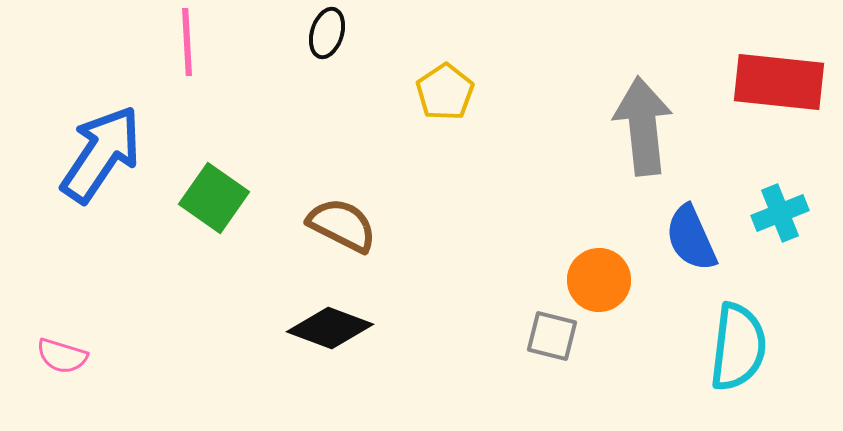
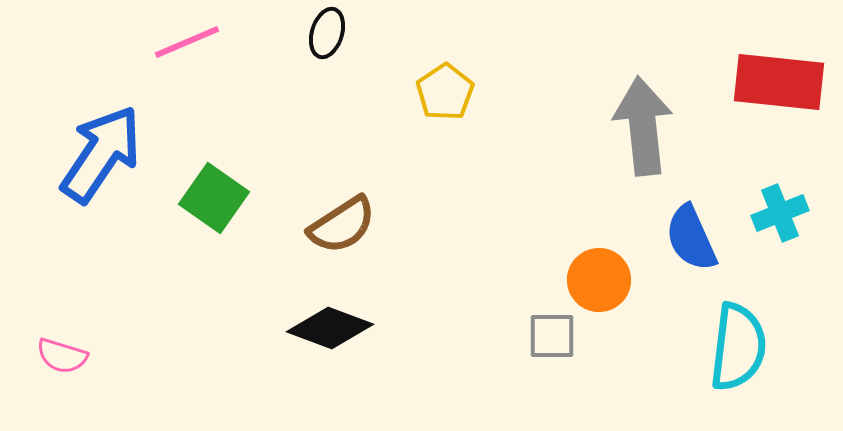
pink line: rotated 70 degrees clockwise
brown semicircle: rotated 120 degrees clockwise
gray square: rotated 14 degrees counterclockwise
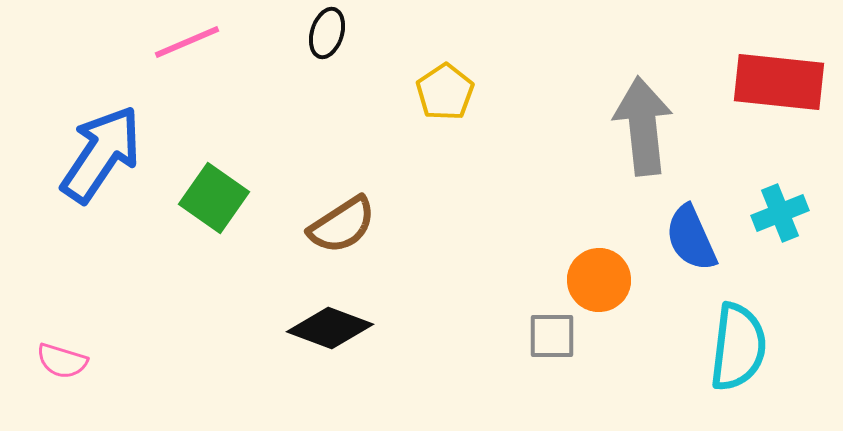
pink semicircle: moved 5 px down
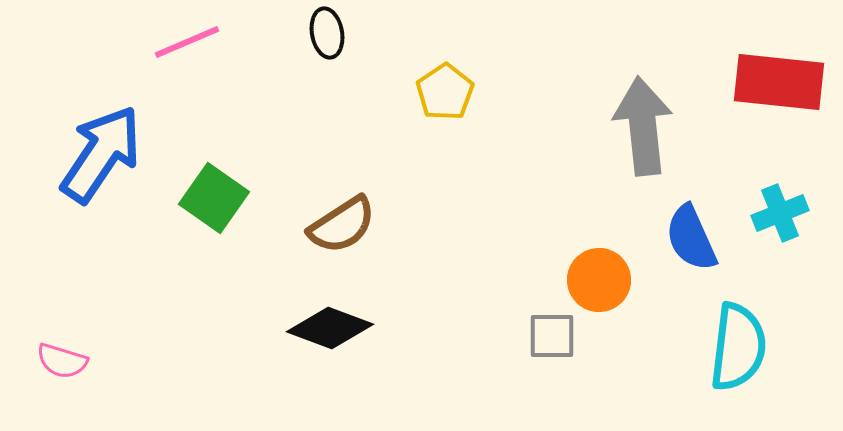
black ellipse: rotated 27 degrees counterclockwise
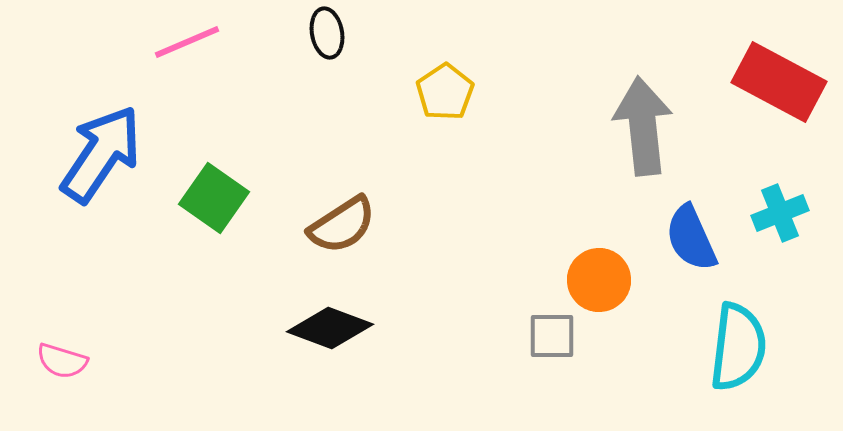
red rectangle: rotated 22 degrees clockwise
